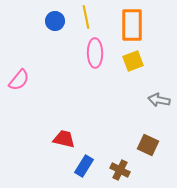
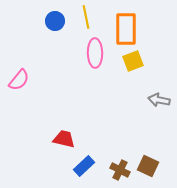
orange rectangle: moved 6 px left, 4 px down
brown square: moved 21 px down
blue rectangle: rotated 15 degrees clockwise
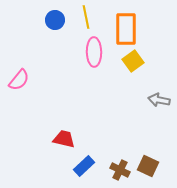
blue circle: moved 1 px up
pink ellipse: moved 1 px left, 1 px up
yellow square: rotated 15 degrees counterclockwise
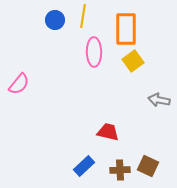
yellow line: moved 3 px left, 1 px up; rotated 20 degrees clockwise
pink semicircle: moved 4 px down
red trapezoid: moved 44 px right, 7 px up
brown cross: rotated 30 degrees counterclockwise
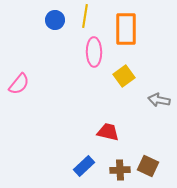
yellow line: moved 2 px right
yellow square: moved 9 px left, 15 px down
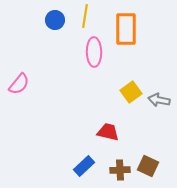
yellow square: moved 7 px right, 16 px down
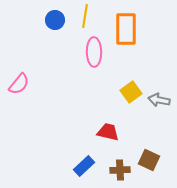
brown square: moved 1 px right, 6 px up
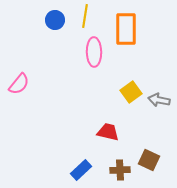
blue rectangle: moved 3 px left, 4 px down
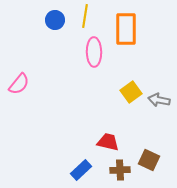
red trapezoid: moved 10 px down
